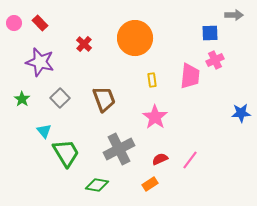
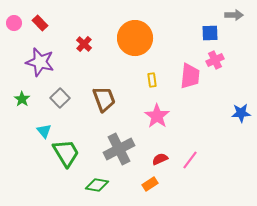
pink star: moved 2 px right, 1 px up
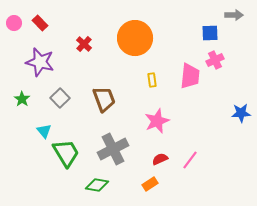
pink star: moved 5 px down; rotated 15 degrees clockwise
gray cross: moved 6 px left
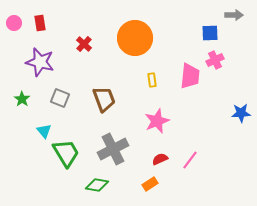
red rectangle: rotated 35 degrees clockwise
gray square: rotated 24 degrees counterclockwise
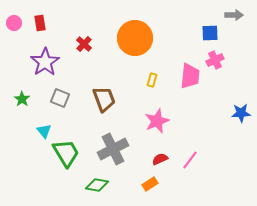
purple star: moved 5 px right; rotated 24 degrees clockwise
yellow rectangle: rotated 24 degrees clockwise
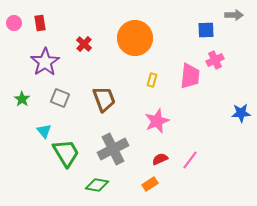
blue square: moved 4 px left, 3 px up
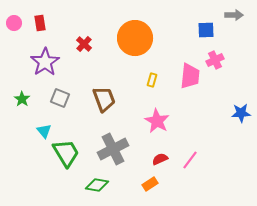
pink star: rotated 20 degrees counterclockwise
